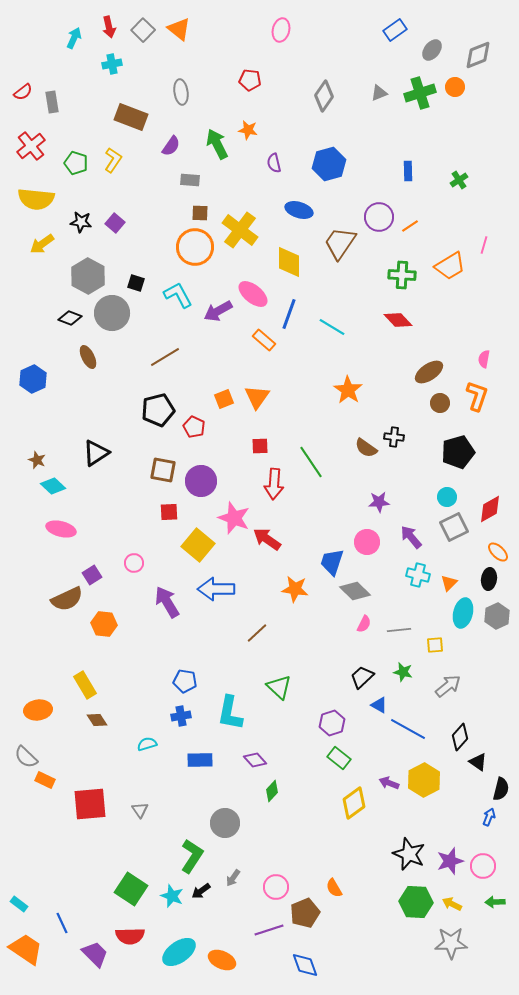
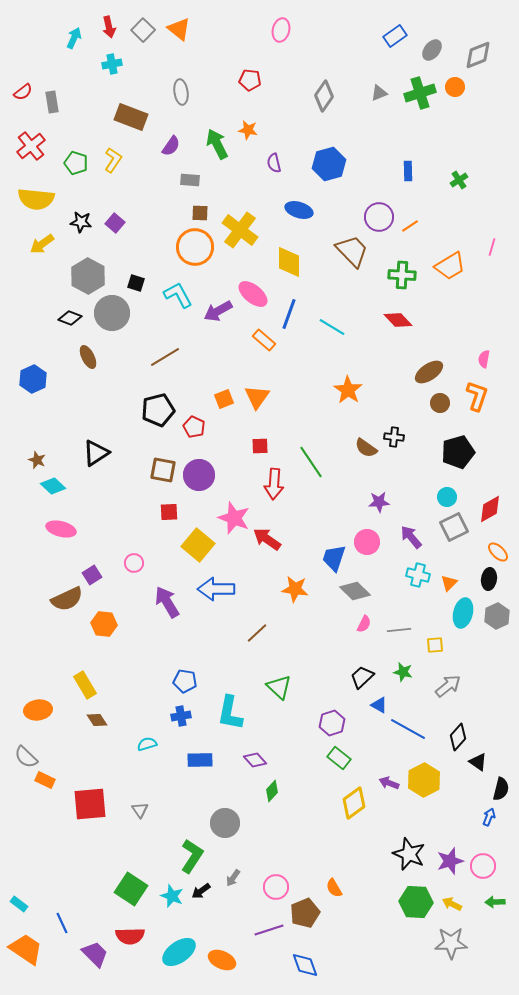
blue rectangle at (395, 30): moved 6 px down
brown trapezoid at (340, 243): moved 12 px right, 8 px down; rotated 102 degrees clockwise
pink line at (484, 245): moved 8 px right, 2 px down
purple circle at (201, 481): moved 2 px left, 6 px up
blue trapezoid at (332, 562): moved 2 px right, 4 px up
black diamond at (460, 737): moved 2 px left
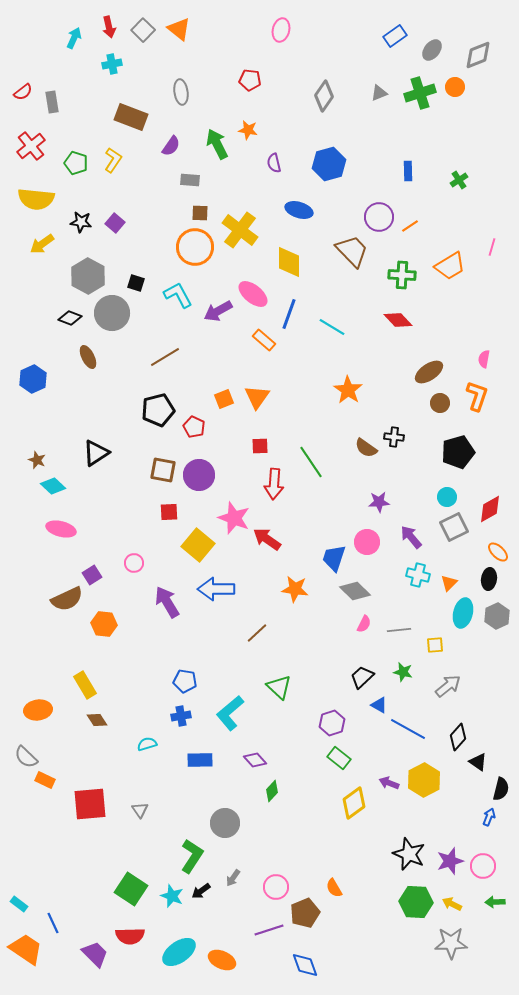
cyan L-shape at (230, 713): rotated 39 degrees clockwise
blue line at (62, 923): moved 9 px left
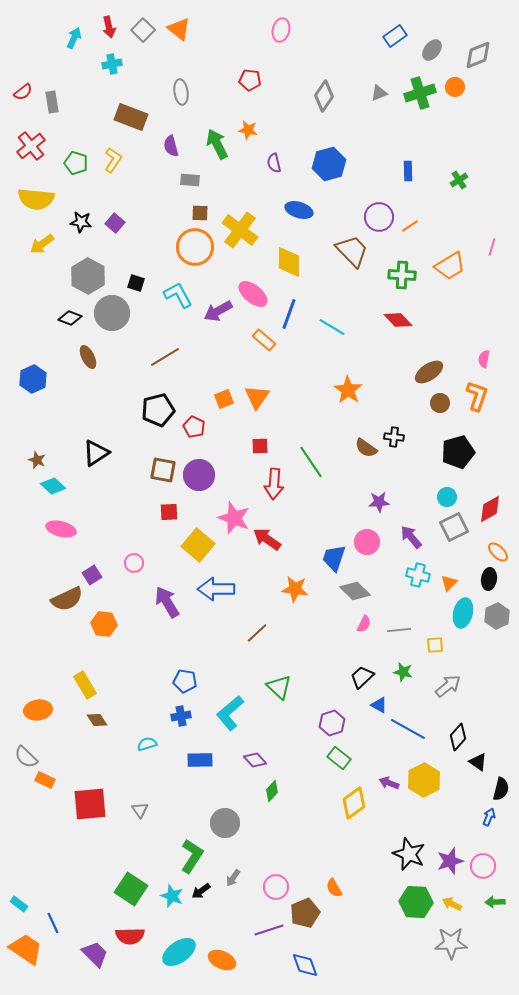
purple semicircle at (171, 146): rotated 130 degrees clockwise
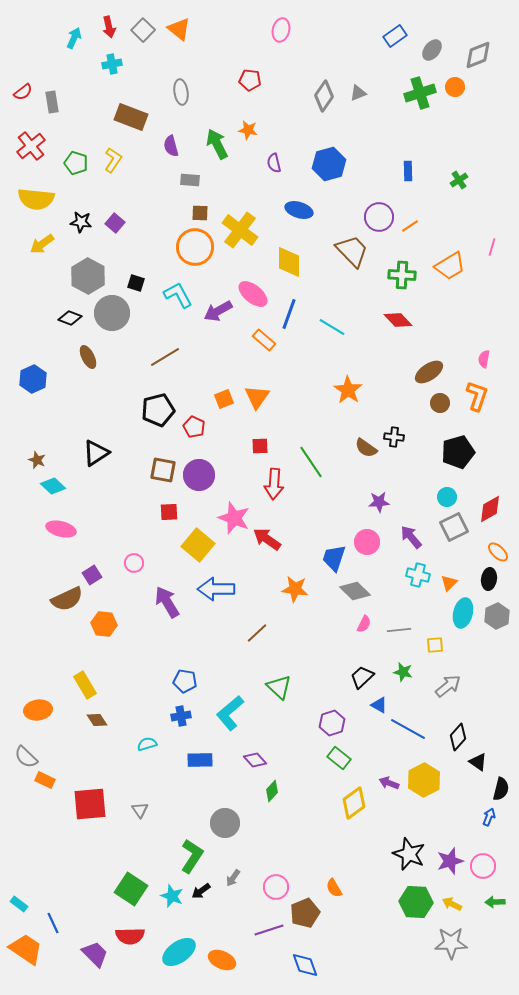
gray triangle at (379, 93): moved 21 px left
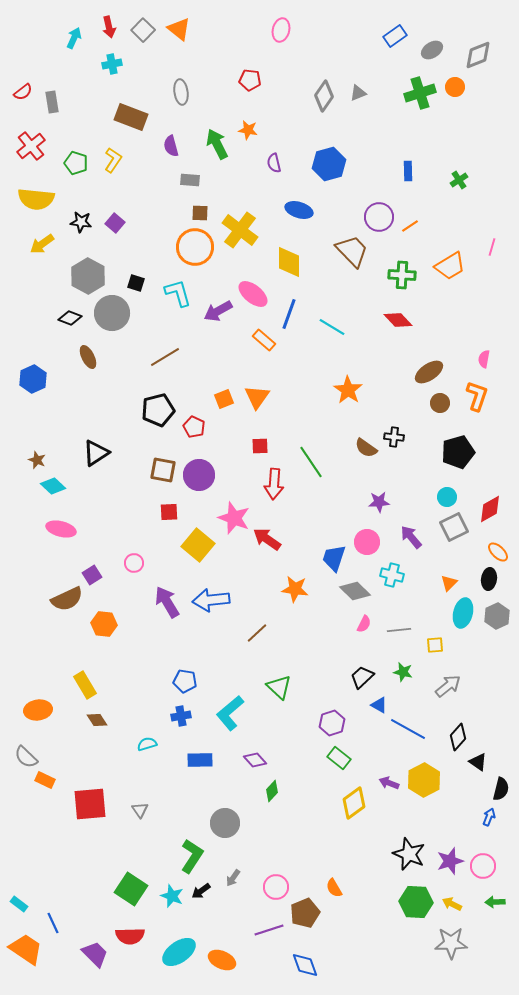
gray ellipse at (432, 50): rotated 20 degrees clockwise
cyan L-shape at (178, 295): moved 2 px up; rotated 12 degrees clockwise
cyan cross at (418, 575): moved 26 px left
blue arrow at (216, 589): moved 5 px left, 11 px down; rotated 6 degrees counterclockwise
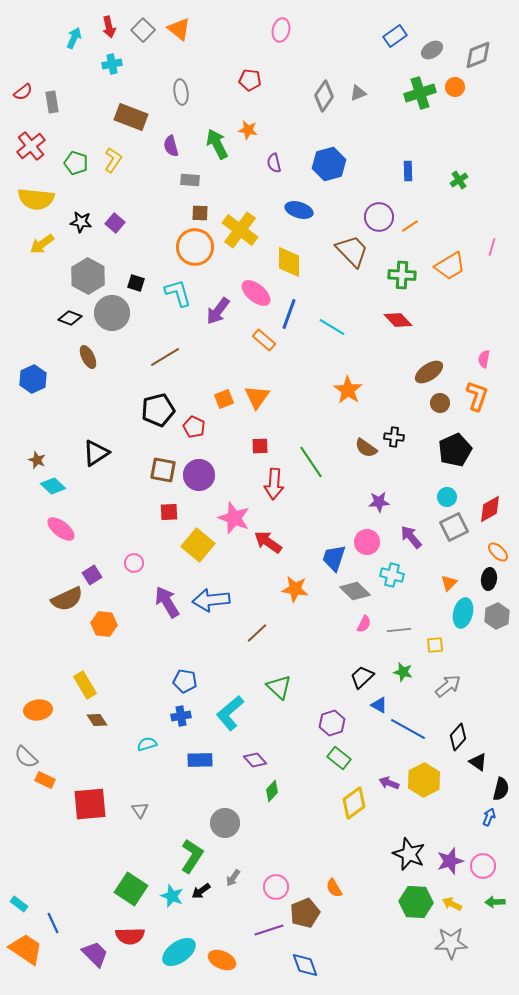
pink ellipse at (253, 294): moved 3 px right, 1 px up
purple arrow at (218, 311): rotated 24 degrees counterclockwise
black pentagon at (458, 452): moved 3 px left, 2 px up; rotated 8 degrees counterclockwise
pink ellipse at (61, 529): rotated 24 degrees clockwise
red arrow at (267, 539): moved 1 px right, 3 px down
